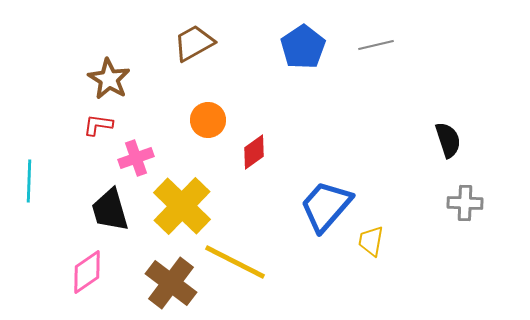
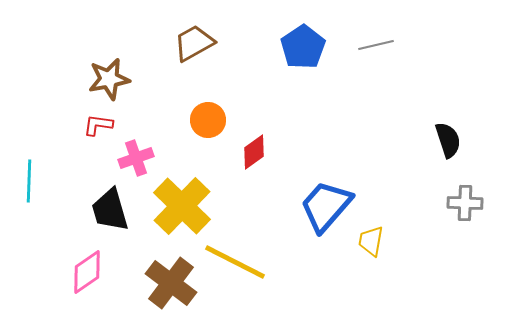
brown star: rotated 30 degrees clockwise
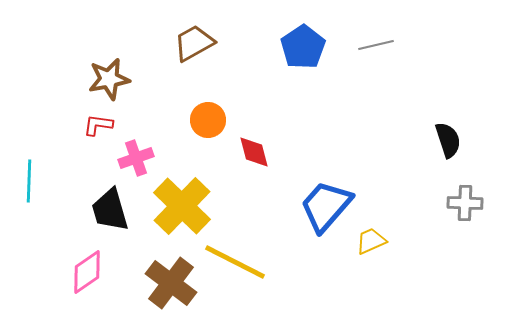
red diamond: rotated 69 degrees counterclockwise
yellow trapezoid: rotated 56 degrees clockwise
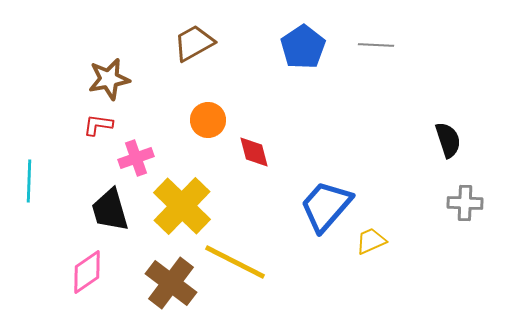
gray line: rotated 16 degrees clockwise
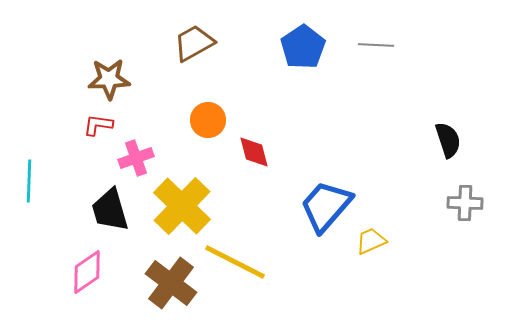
brown star: rotated 9 degrees clockwise
